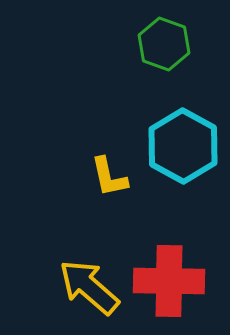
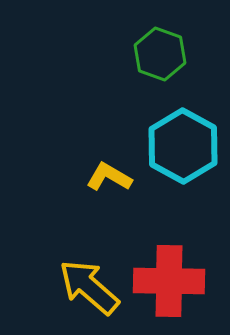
green hexagon: moved 4 px left, 10 px down
yellow L-shape: rotated 132 degrees clockwise
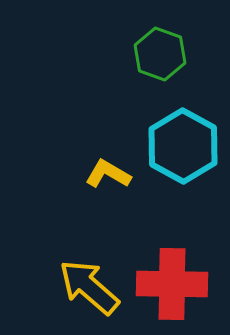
yellow L-shape: moved 1 px left, 3 px up
red cross: moved 3 px right, 3 px down
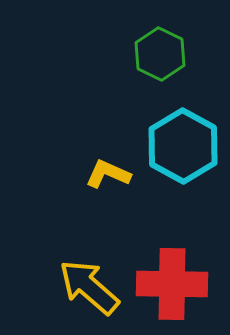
green hexagon: rotated 6 degrees clockwise
yellow L-shape: rotated 6 degrees counterclockwise
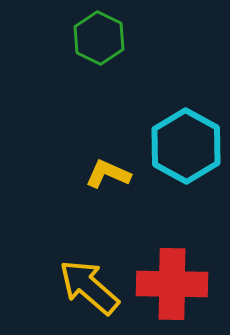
green hexagon: moved 61 px left, 16 px up
cyan hexagon: moved 3 px right
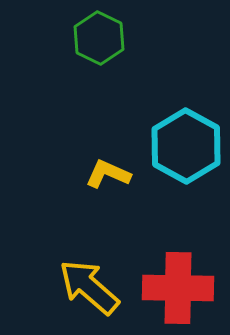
red cross: moved 6 px right, 4 px down
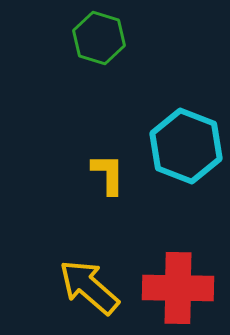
green hexagon: rotated 9 degrees counterclockwise
cyan hexagon: rotated 8 degrees counterclockwise
yellow L-shape: rotated 66 degrees clockwise
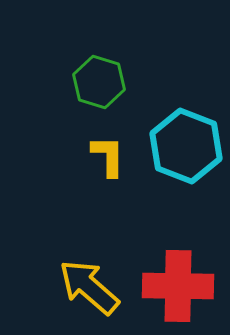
green hexagon: moved 44 px down
yellow L-shape: moved 18 px up
red cross: moved 2 px up
